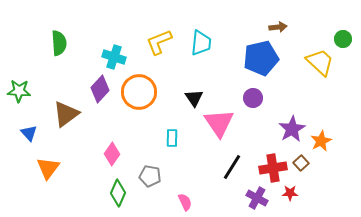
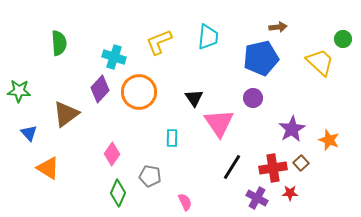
cyan trapezoid: moved 7 px right, 6 px up
orange star: moved 8 px right, 1 px up; rotated 25 degrees counterclockwise
orange triangle: rotated 35 degrees counterclockwise
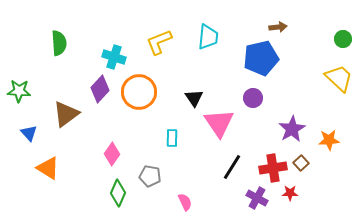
yellow trapezoid: moved 19 px right, 16 px down
orange star: rotated 25 degrees counterclockwise
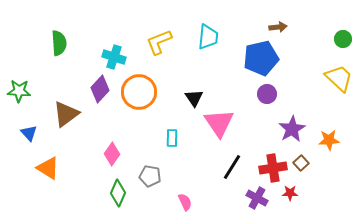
purple circle: moved 14 px right, 4 px up
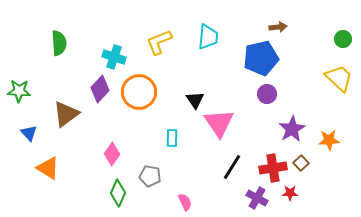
black triangle: moved 1 px right, 2 px down
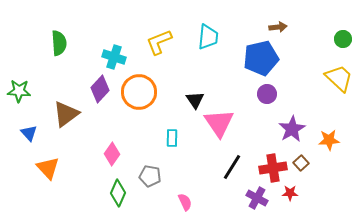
orange triangle: rotated 15 degrees clockwise
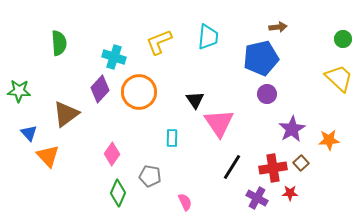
orange triangle: moved 12 px up
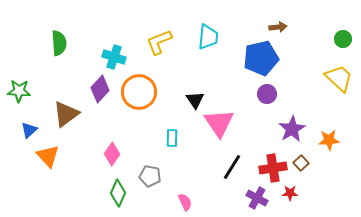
blue triangle: moved 3 px up; rotated 30 degrees clockwise
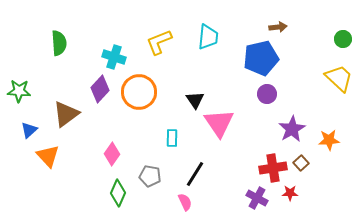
black line: moved 37 px left, 7 px down
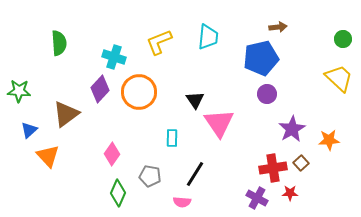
pink semicircle: moved 3 px left; rotated 120 degrees clockwise
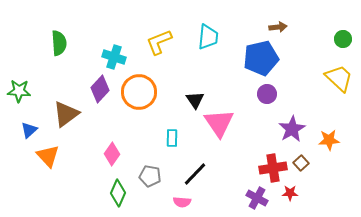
black line: rotated 12 degrees clockwise
